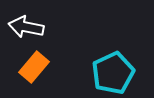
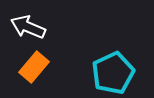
white arrow: moved 2 px right; rotated 12 degrees clockwise
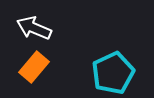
white arrow: moved 6 px right, 1 px down
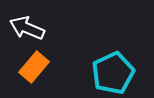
white arrow: moved 7 px left
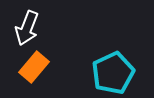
white arrow: rotated 92 degrees counterclockwise
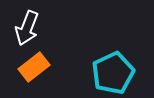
orange rectangle: rotated 12 degrees clockwise
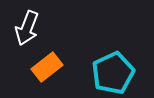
orange rectangle: moved 13 px right
